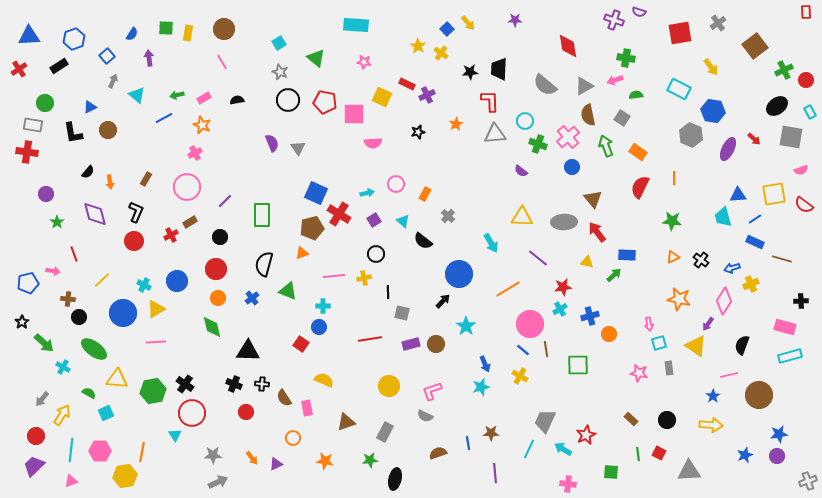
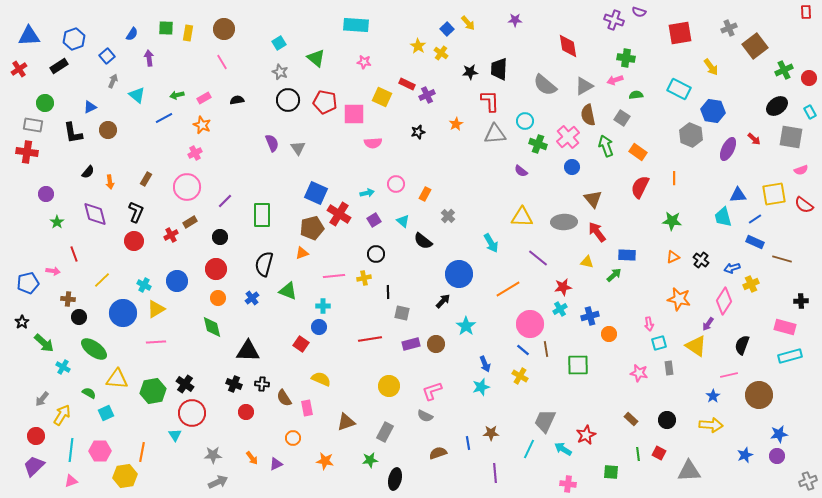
gray cross at (718, 23): moved 11 px right, 5 px down; rotated 14 degrees clockwise
red circle at (806, 80): moved 3 px right, 2 px up
yellow semicircle at (324, 380): moved 3 px left, 1 px up
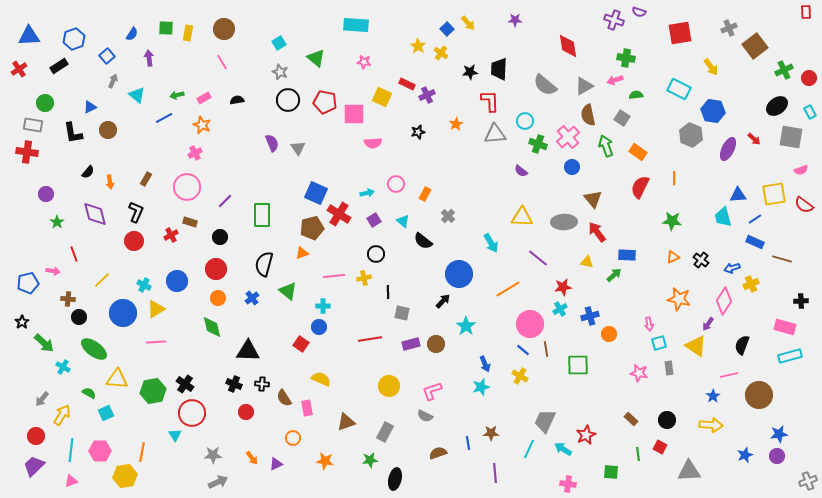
brown rectangle at (190, 222): rotated 48 degrees clockwise
green triangle at (288, 291): rotated 18 degrees clockwise
red square at (659, 453): moved 1 px right, 6 px up
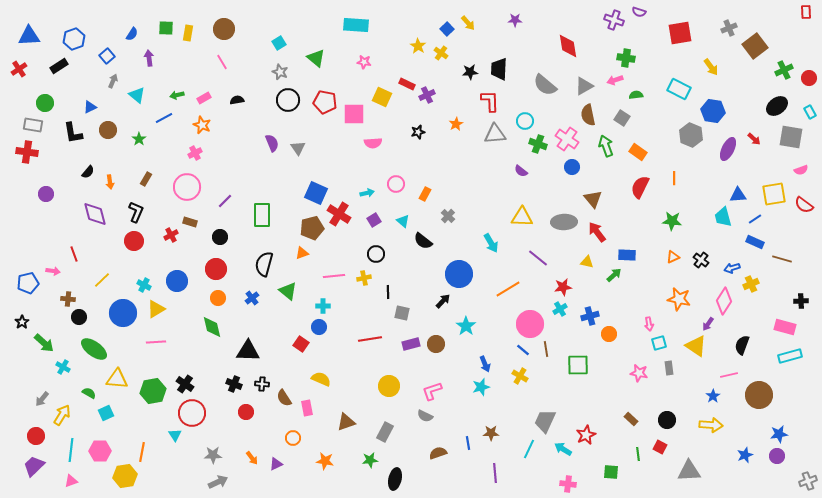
pink cross at (568, 137): moved 1 px left, 2 px down; rotated 15 degrees counterclockwise
green star at (57, 222): moved 82 px right, 83 px up
